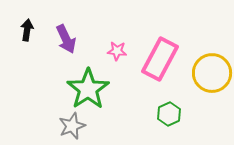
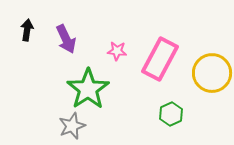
green hexagon: moved 2 px right
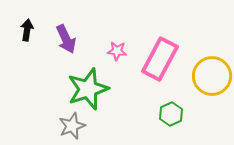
yellow circle: moved 3 px down
green star: rotated 15 degrees clockwise
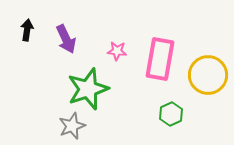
pink rectangle: rotated 18 degrees counterclockwise
yellow circle: moved 4 px left, 1 px up
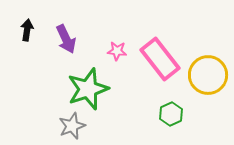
pink rectangle: rotated 48 degrees counterclockwise
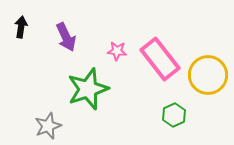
black arrow: moved 6 px left, 3 px up
purple arrow: moved 2 px up
green hexagon: moved 3 px right, 1 px down
gray star: moved 24 px left
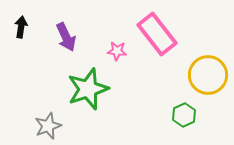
pink rectangle: moved 3 px left, 25 px up
green hexagon: moved 10 px right
